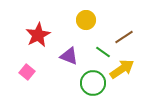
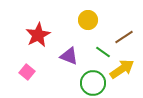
yellow circle: moved 2 px right
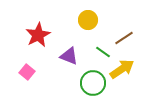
brown line: moved 1 px down
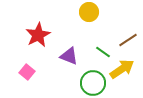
yellow circle: moved 1 px right, 8 px up
brown line: moved 4 px right, 2 px down
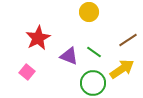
red star: moved 3 px down
green line: moved 9 px left
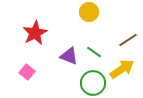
red star: moved 3 px left, 5 px up
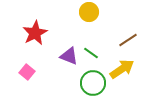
green line: moved 3 px left, 1 px down
